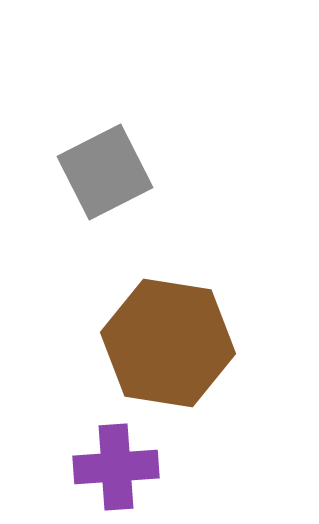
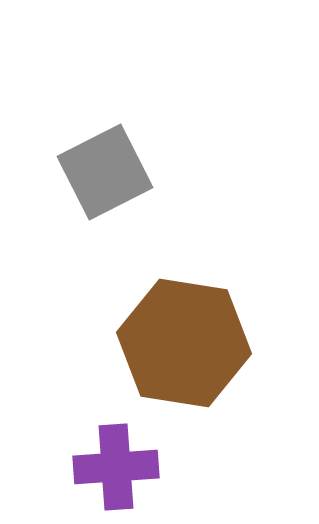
brown hexagon: moved 16 px right
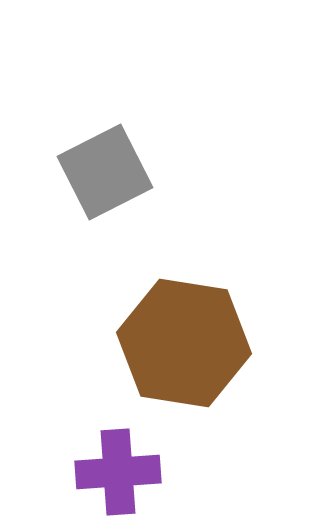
purple cross: moved 2 px right, 5 px down
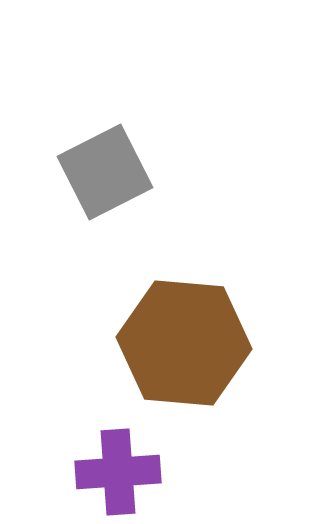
brown hexagon: rotated 4 degrees counterclockwise
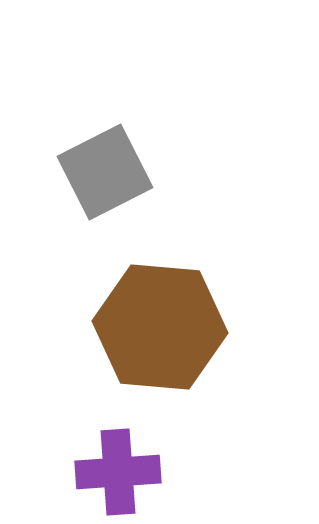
brown hexagon: moved 24 px left, 16 px up
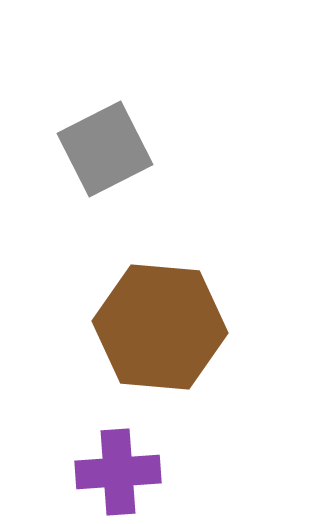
gray square: moved 23 px up
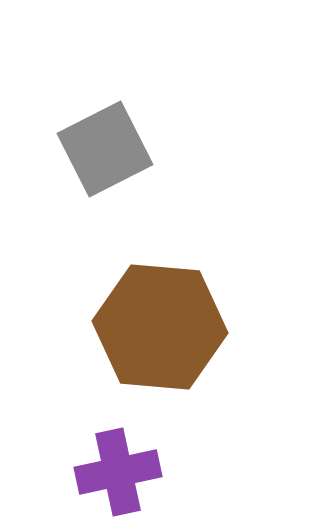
purple cross: rotated 8 degrees counterclockwise
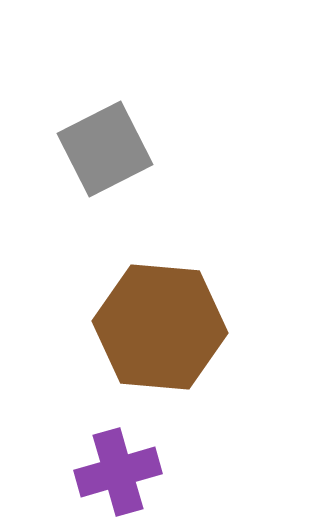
purple cross: rotated 4 degrees counterclockwise
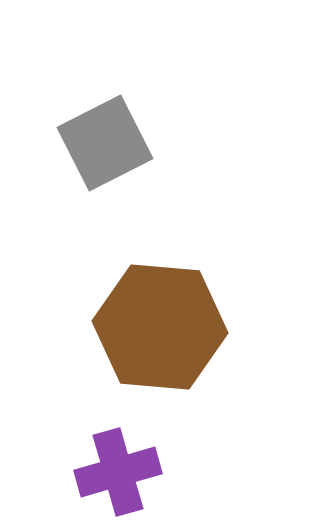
gray square: moved 6 px up
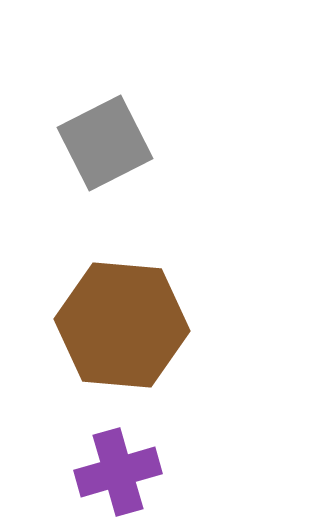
brown hexagon: moved 38 px left, 2 px up
